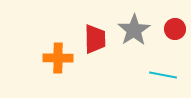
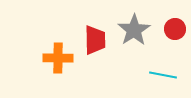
red trapezoid: moved 1 px down
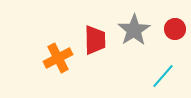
orange cross: rotated 28 degrees counterclockwise
cyan line: moved 1 px down; rotated 60 degrees counterclockwise
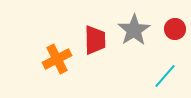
orange cross: moved 1 px left, 1 px down
cyan line: moved 2 px right
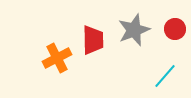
gray star: rotated 12 degrees clockwise
red trapezoid: moved 2 px left
orange cross: moved 1 px up
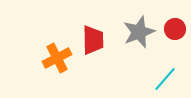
gray star: moved 5 px right, 2 px down
cyan line: moved 3 px down
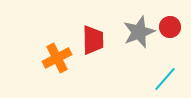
red circle: moved 5 px left, 2 px up
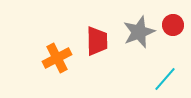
red circle: moved 3 px right, 2 px up
red trapezoid: moved 4 px right, 1 px down
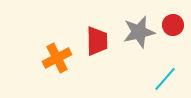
gray star: rotated 8 degrees clockwise
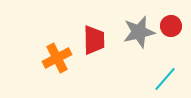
red circle: moved 2 px left, 1 px down
red trapezoid: moved 3 px left, 1 px up
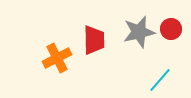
red circle: moved 3 px down
cyan line: moved 5 px left, 1 px down
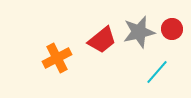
red circle: moved 1 px right
red trapezoid: moved 8 px right; rotated 52 degrees clockwise
cyan line: moved 3 px left, 8 px up
